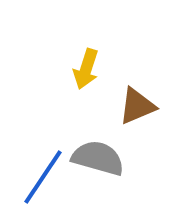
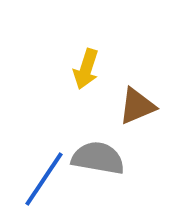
gray semicircle: rotated 6 degrees counterclockwise
blue line: moved 1 px right, 2 px down
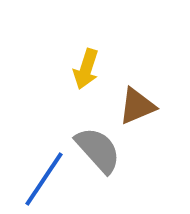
gray semicircle: moved 8 px up; rotated 38 degrees clockwise
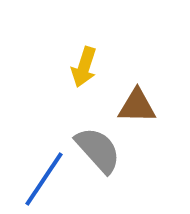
yellow arrow: moved 2 px left, 2 px up
brown triangle: rotated 24 degrees clockwise
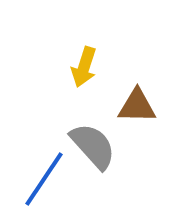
gray semicircle: moved 5 px left, 4 px up
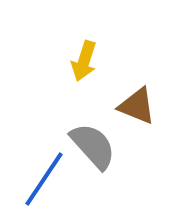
yellow arrow: moved 6 px up
brown triangle: rotated 21 degrees clockwise
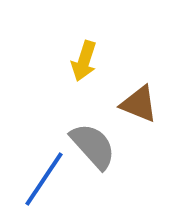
brown triangle: moved 2 px right, 2 px up
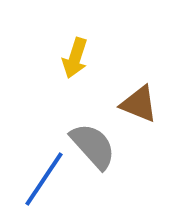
yellow arrow: moved 9 px left, 3 px up
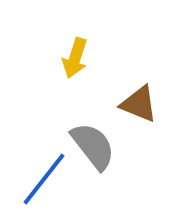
gray semicircle: rotated 4 degrees clockwise
blue line: rotated 4 degrees clockwise
